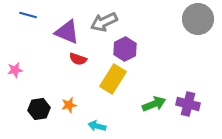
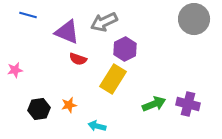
gray circle: moved 4 px left
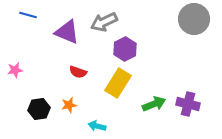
red semicircle: moved 13 px down
yellow rectangle: moved 5 px right, 4 px down
